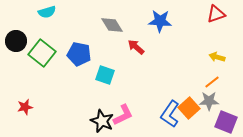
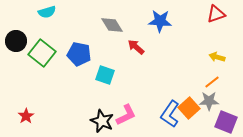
red star: moved 1 px right, 9 px down; rotated 21 degrees counterclockwise
pink L-shape: moved 3 px right
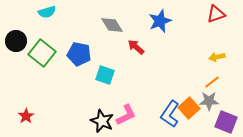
blue star: rotated 25 degrees counterclockwise
yellow arrow: rotated 28 degrees counterclockwise
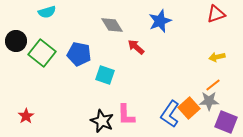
orange line: moved 1 px right, 3 px down
pink L-shape: rotated 115 degrees clockwise
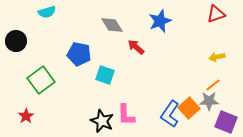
green square: moved 1 px left, 27 px down; rotated 16 degrees clockwise
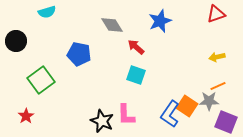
cyan square: moved 31 px right
orange line: moved 5 px right, 1 px down; rotated 14 degrees clockwise
orange square: moved 2 px left, 2 px up; rotated 15 degrees counterclockwise
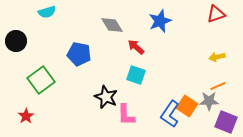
black star: moved 4 px right, 24 px up
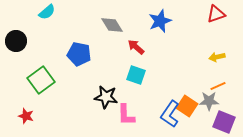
cyan semicircle: rotated 24 degrees counterclockwise
black star: rotated 15 degrees counterclockwise
red star: rotated 21 degrees counterclockwise
purple square: moved 2 px left
